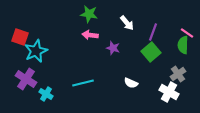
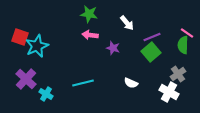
purple line: moved 1 px left, 5 px down; rotated 48 degrees clockwise
cyan star: moved 1 px right, 5 px up
purple cross: rotated 10 degrees clockwise
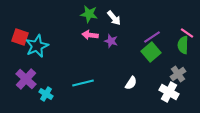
white arrow: moved 13 px left, 5 px up
purple line: rotated 12 degrees counterclockwise
purple star: moved 2 px left, 7 px up
white semicircle: rotated 80 degrees counterclockwise
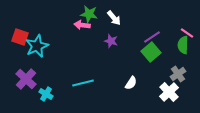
pink arrow: moved 8 px left, 10 px up
white cross: rotated 18 degrees clockwise
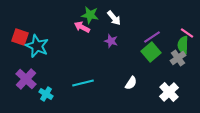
green star: moved 1 px right, 1 px down
pink arrow: moved 2 px down; rotated 21 degrees clockwise
cyan star: rotated 25 degrees counterclockwise
gray cross: moved 16 px up
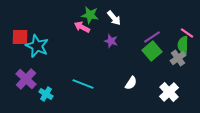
red square: rotated 18 degrees counterclockwise
green square: moved 1 px right, 1 px up
cyan line: moved 1 px down; rotated 35 degrees clockwise
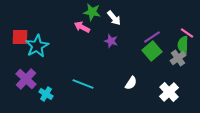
green star: moved 2 px right, 3 px up
cyan star: rotated 20 degrees clockwise
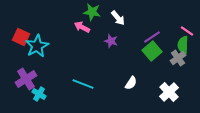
white arrow: moved 4 px right
pink line: moved 2 px up
red square: moved 1 px right; rotated 24 degrees clockwise
purple cross: rotated 15 degrees clockwise
cyan cross: moved 7 px left
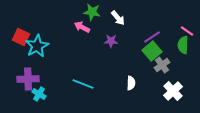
purple star: rotated 16 degrees counterclockwise
gray cross: moved 16 px left, 7 px down
purple cross: moved 2 px right; rotated 30 degrees clockwise
white semicircle: rotated 32 degrees counterclockwise
white cross: moved 4 px right, 1 px up
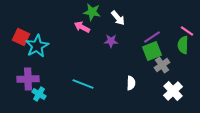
green square: rotated 18 degrees clockwise
